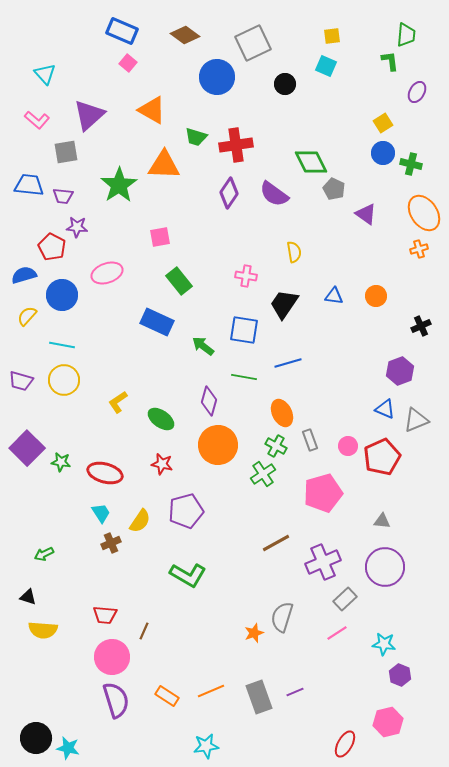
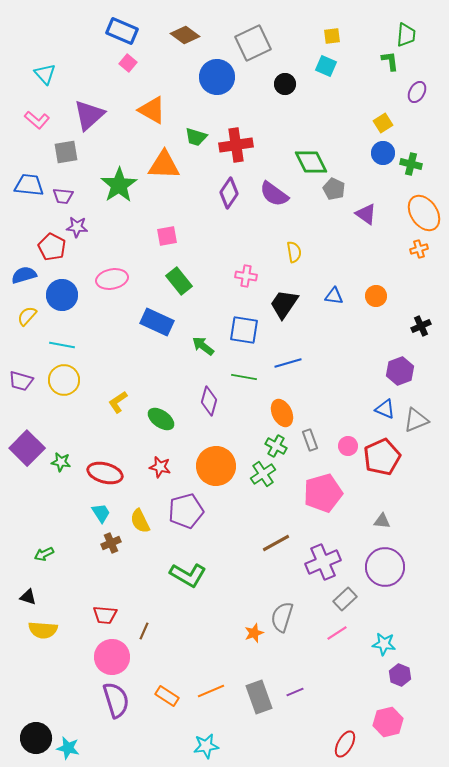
pink square at (160, 237): moved 7 px right, 1 px up
pink ellipse at (107, 273): moved 5 px right, 6 px down; rotated 8 degrees clockwise
orange circle at (218, 445): moved 2 px left, 21 px down
red star at (162, 464): moved 2 px left, 3 px down
yellow semicircle at (140, 521): rotated 120 degrees clockwise
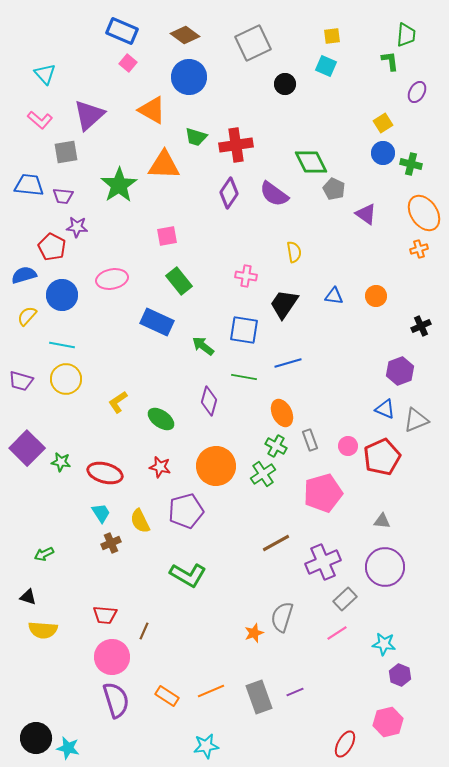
blue circle at (217, 77): moved 28 px left
pink L-shape at (37, 120): moved 3 px right
yellow circle at (64, 380): moved 2 px right, 1 px up
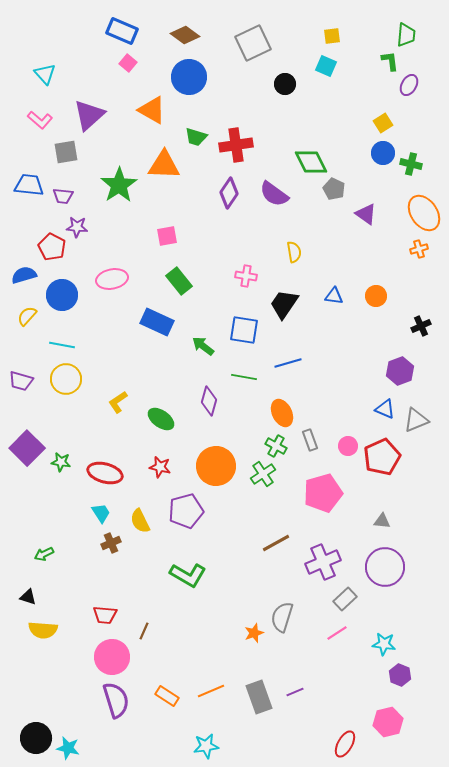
purple ellipse at (417, 92): moved 8 px left, 7 px up
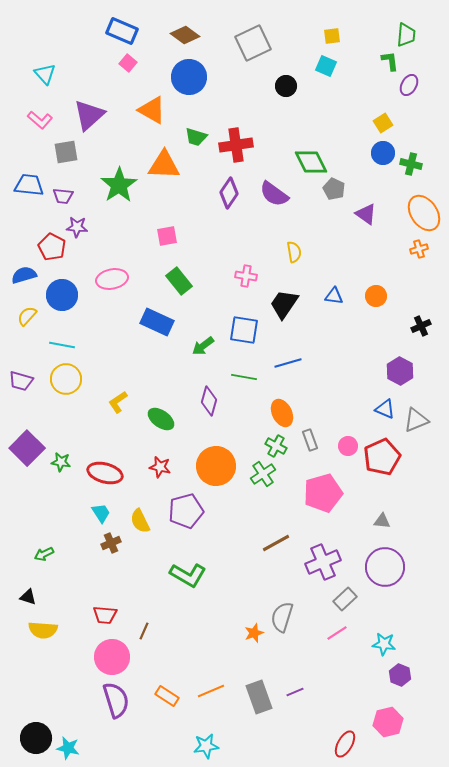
black circle at (285, 84): moved 1 px right, 2 px down
green arrow at (203, 346): rotated 75 degrees counterclockwise
purple hexagon at (400, 371): rotated 12 degrees counterclockwise
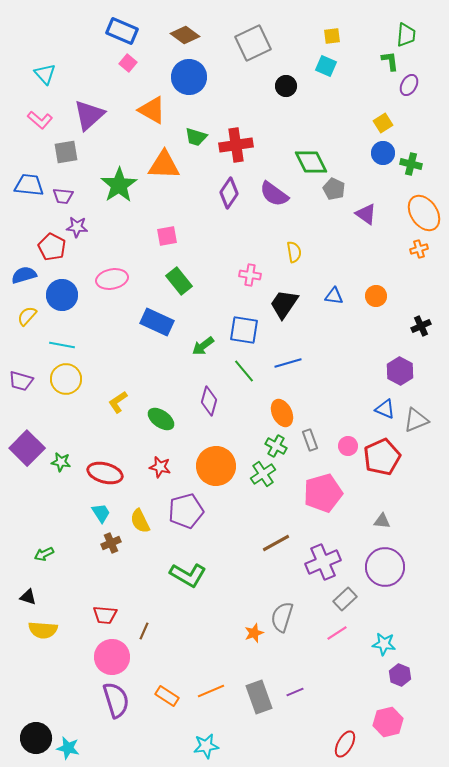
pink cross at (246, 276): moved 4 px right, 1 px up
green line at (244, 377): moved 6 px up; rotated 40 degrees clockwise
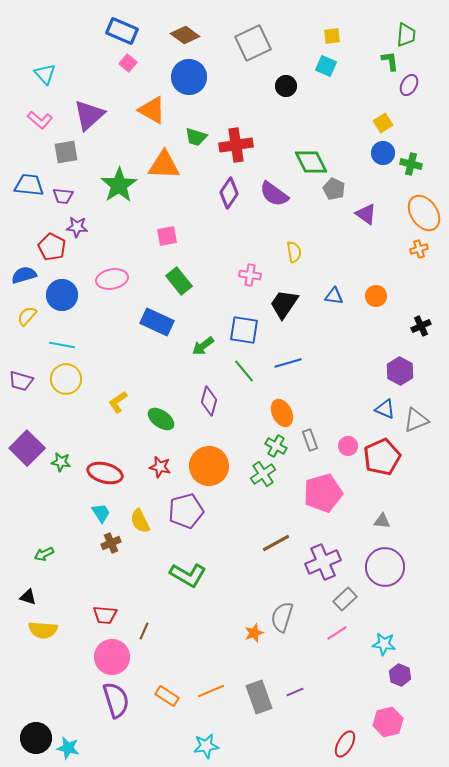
orange circle at (216, 466): moved 7 px left
